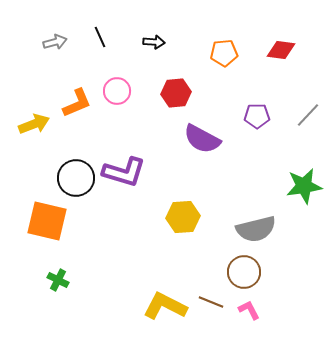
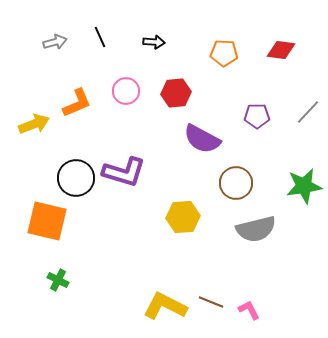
orange pentagon: rotated 8 degrees clockwise
pink circle: moved 9 px right
gray line: moved 3 px up
brown circle: moved 8 px left, 89 px up
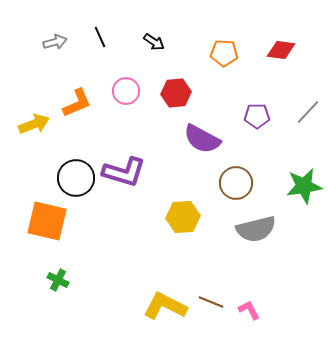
black arrow: rotated 30 degrees clockwise
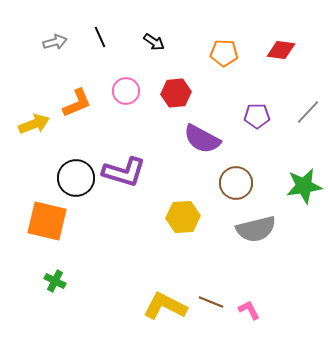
green cross: moved 3 px left, 1 px down
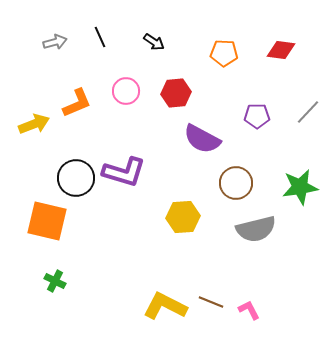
green star: moved 4 px left, 1 px down
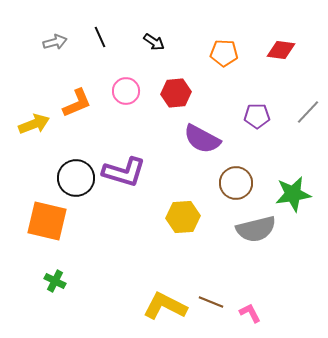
green star: moved 7 px left, 7 px down
pink L-shape: moved 1 px right, 3 px down
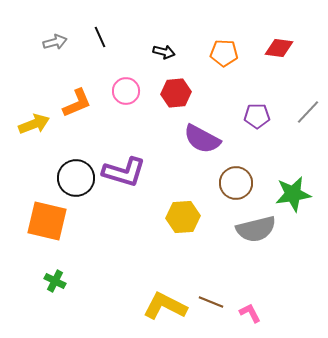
black arrow: moved 10 px right, 10 px down; rotated 20 degrees counterclockwise
red diamond: moved 2 px left, 2 px up
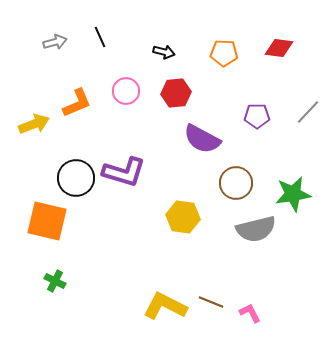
yellow hexagon: rotated 12 degrees clockwise
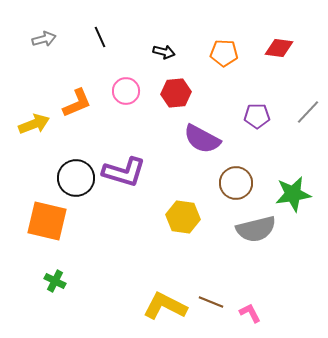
gray arrow: moved 11 px left, 3 px up
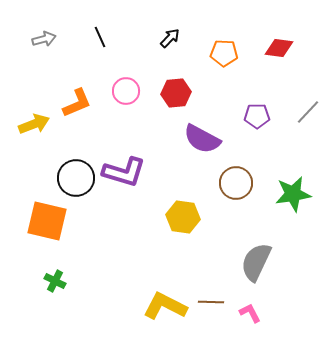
black arrow: moved 6 px right, 14 px up; rotated 60 degrees counterclockwise
gray semicircle: moved 33 px down; rotated 129 degrees clockwise
brown line: rotated 20 degrees counterclockwise
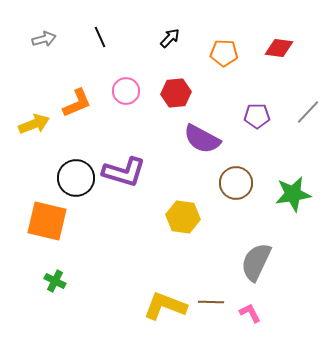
yellow L-shape: rotated 6 degrees counterclockwise
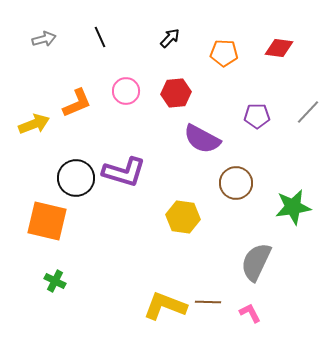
green star: moved 13 px down
brown line: moved 3 px left
